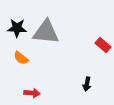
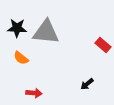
black arrow: rotated 40 degrees clockwise
red arrow: moved 2 px right
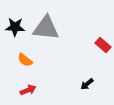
black star: moved 2 px left, 1 px up
gray triangle: moved 4 px up
orange semicircle: moved 4 px right, 2 px down
red arrow: moved 6 px left, 3 px up; rotated 28 degrees counterclockwise
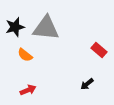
black star: rotated 18 degrees counterclockwise
red rectangle: moved 4 px left, 5 px down
orange semicircle: moved 5 px up
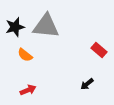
gray triangle: moved 2 px up
